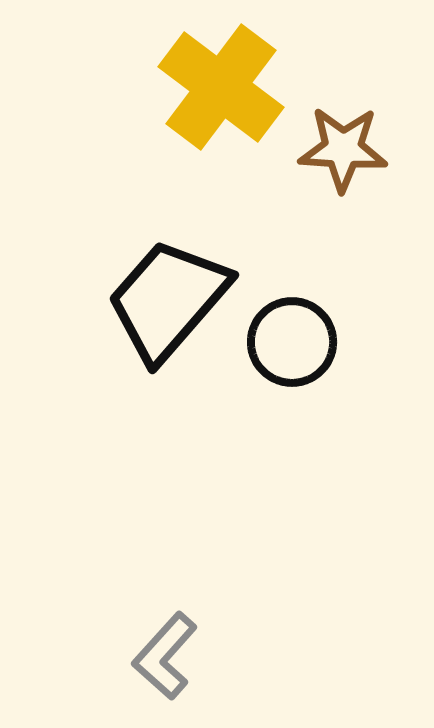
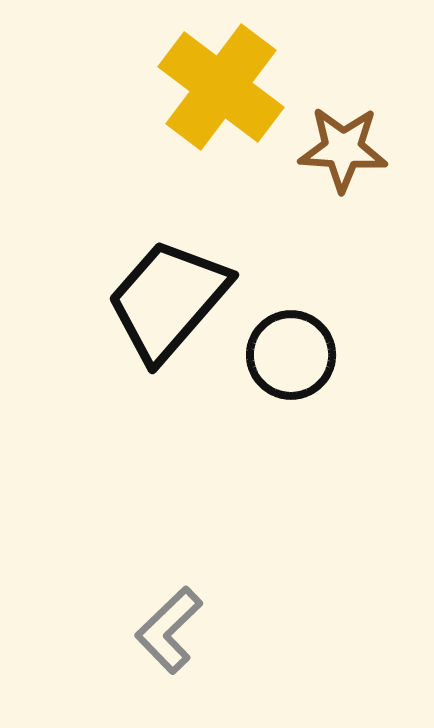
black circle: moved 1 px left, 13 px down
gray L-shape: moved 4 px right, 26 px up; rotated 4 degrees clockwise
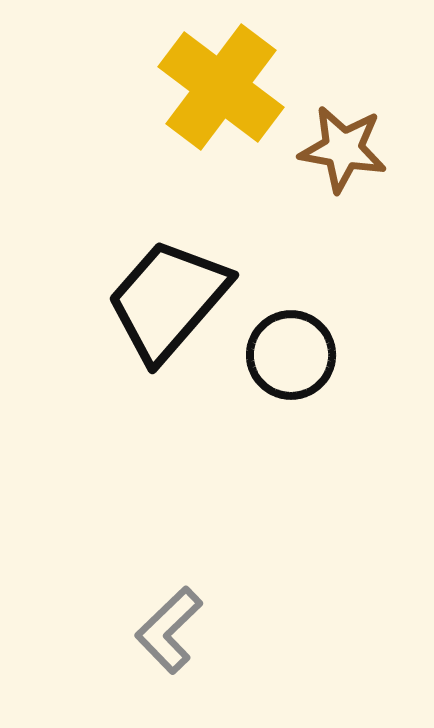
brown star: rotated 6 degrees clockwise
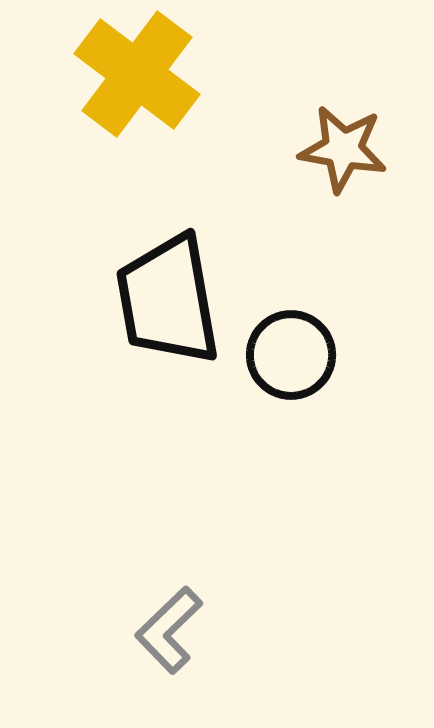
yellow cross: moved 84 px left, 13 px up
black trapezoid: rotated 51 degrees counterclockwise
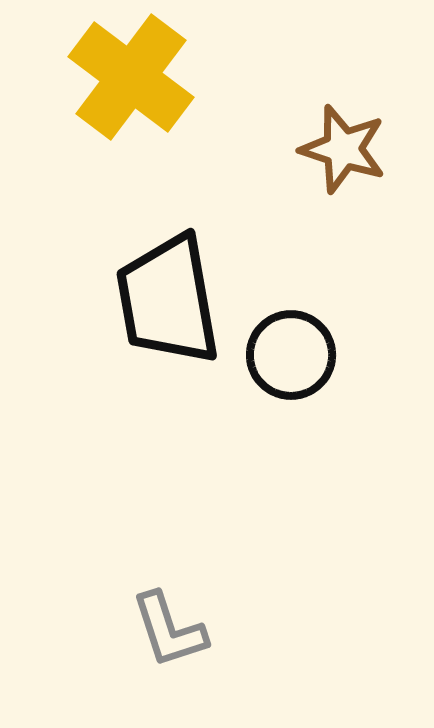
yellow cross: moved 6 px left, 3 px down
brown star: rotated 8 degrees clockwise
gray L-shape: rotated 64 degrees counterclockwise
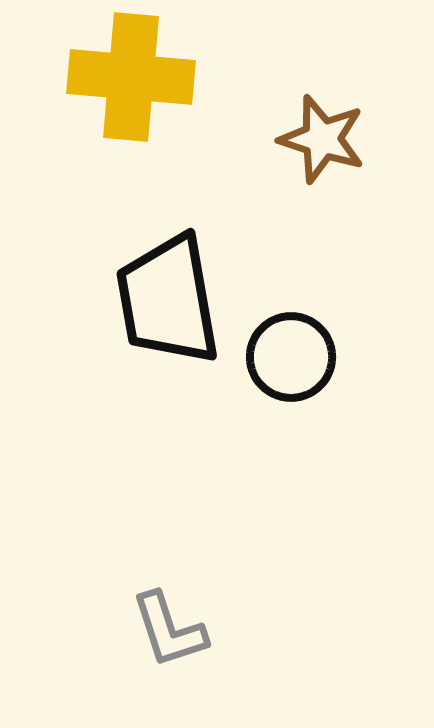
yellow cross: rotated 32 degrees counterclockwise
brown star: moved 21 px left, 10 px up
black circle: moved 2 px down
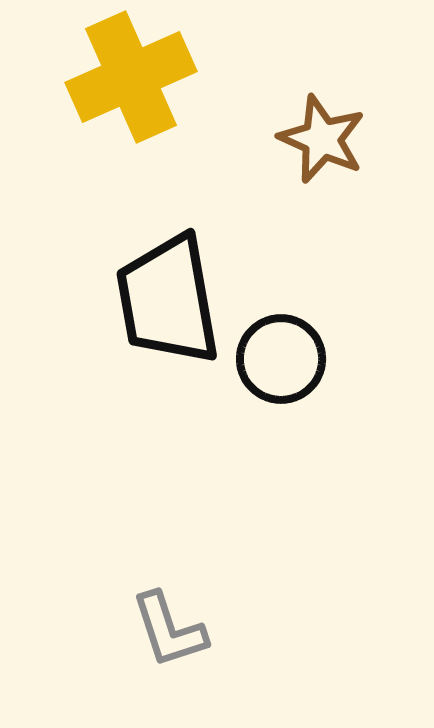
yellow cross: rotated 29 degrees counterclockwise
brown star: rotated 6 degrees clockwise
black circle: moved 10 px left, 2 px down
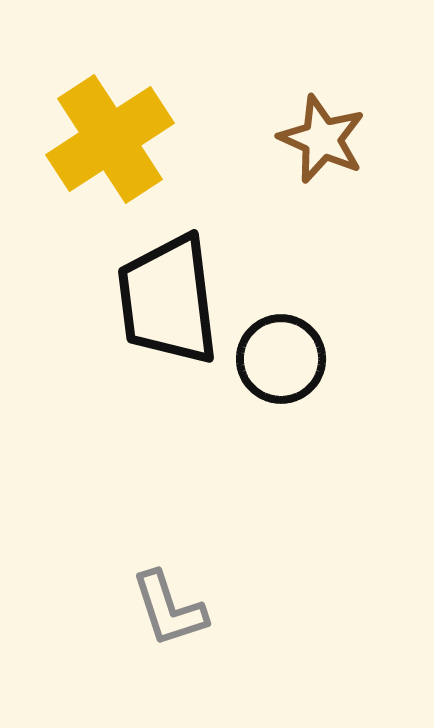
yellow cross: moved 21 px left, 62 px down; rotated 9 degrees counterclockwise
black trapezoid: rotated 3 degrees clockwise
gray L-shape: moved 21 px up
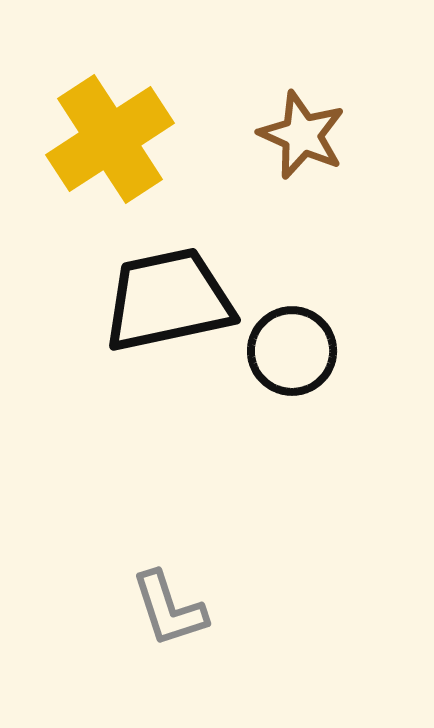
brown star: moved 20 px left, 4 px up
black trapezoid: rotated 85 degrees clockwise
black circle: moved 11 px right, 8 px up
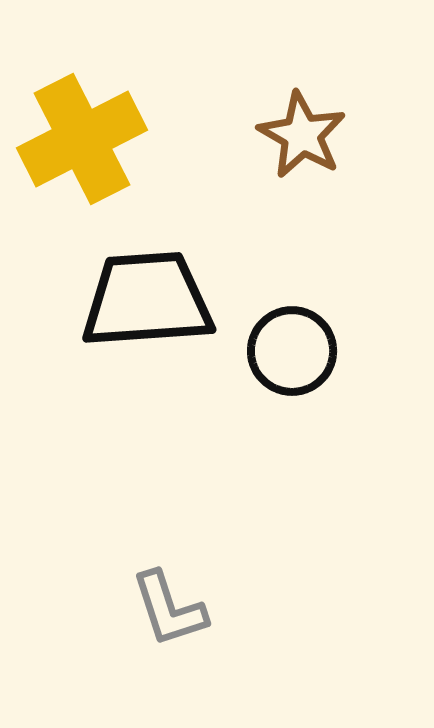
brown star: rotated 6 degrees clockwise
yellow cross: moved 28 px left; rotated 6 degrees clockwise
black trapezoid: moved 21 px left; rotated 8 degrees clockwise
